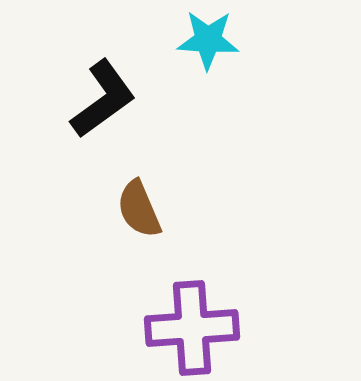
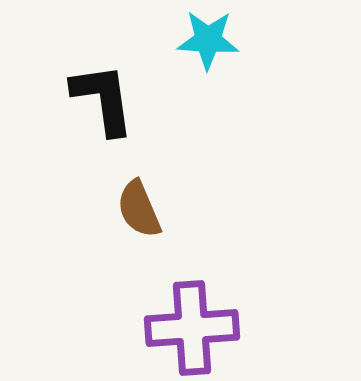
black L-shape: rotated 62 degrees counterclockwise
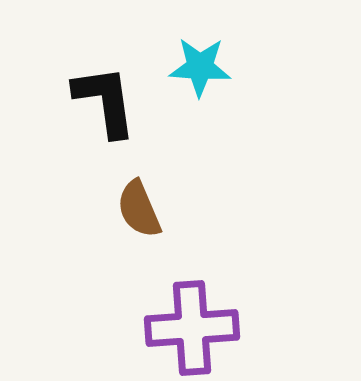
cyan star: moved 8 px left, 27 px down
black L-shape: moved 2 px right, 2 px down
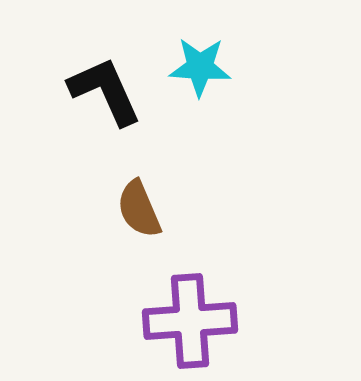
black L-shape: moved 10 px up; rotated 16 degrees counterclockwise
purple cross: moved 2 px left, 7 px up
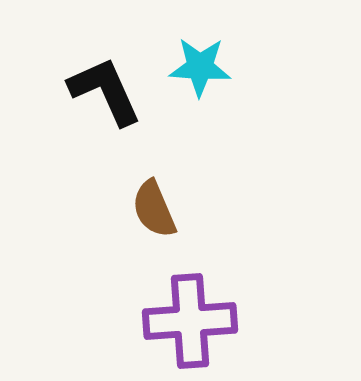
brown semicircle: moved 15 px right
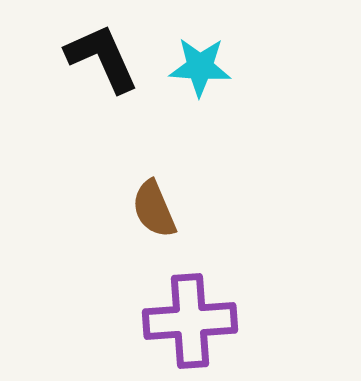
black L-shape: moved 3 px left, 33 px up
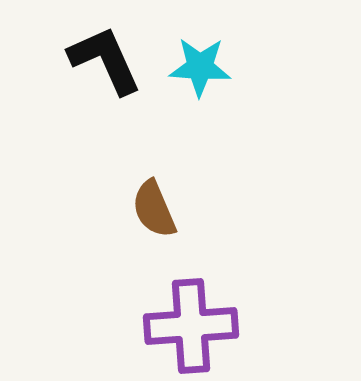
black L-shape: moved 3 px right, 2 px down
purple cross: moved 1 px right, 5 px down
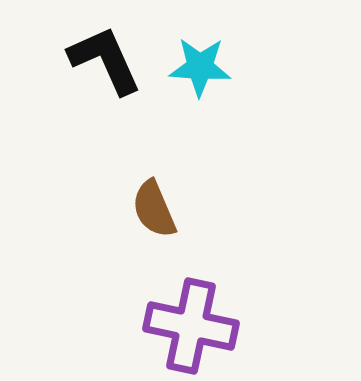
purple cross: rotated 16 degrees clockwise
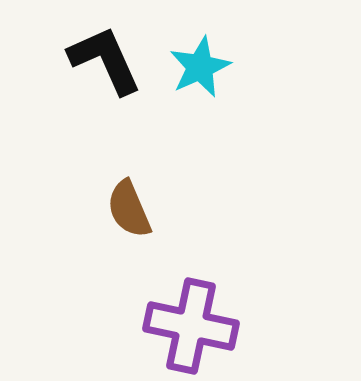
cyan star: rotated 28 degrees counterclockwise
brown semicircle: moved 25 px left
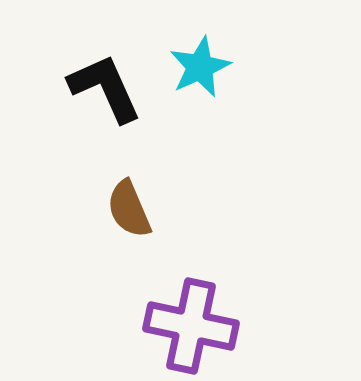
black L-shape: moved 28 px down
